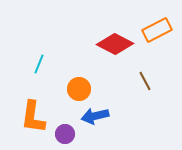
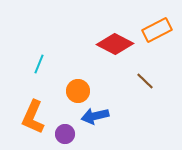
brown line: rotated 18 degrees counterclockwise
orange circle: moved 1 px left, 2 px down
orange L-shape: rotated 16 degrees clockwise
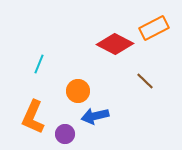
orange rectangle: moved 3 px left, 2 px up
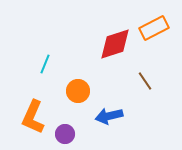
red diamond: rotated 45 degrees counterclockwise
cyan line: moved 6 px right
brown line: rotated 12 degrees clockwise
blue arrow: moved 14 px right
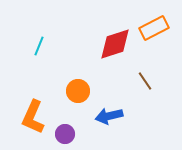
cyan line: moved 6 px left, 18 px up
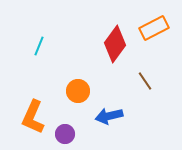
red diamond: rotated 36 degrees counterclockwise
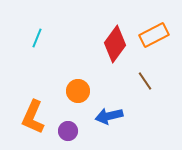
orange rectangle: moved 7 px down
cyan line: moved 2 px left, 8 px up
purple circle: moved 3 px right, 3 px up
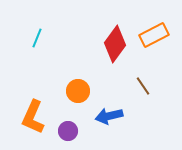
brown line: moved 2 px left, 5 px down
